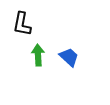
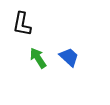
green arrow: moved 3 px down; rotated 30 degrees counterclockwise
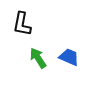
blue trapezoid: rotated 20 degrees counterclockwise
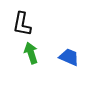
green arrow: moved 7 px left, 5 px up; rotated 15 degrees clockwise
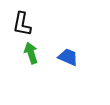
blue trapezoid: moved 1 px left
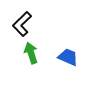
black L-shape: rotated 35 degrees clockwise
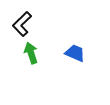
blue trapezoid: moved 7 px right, 4 px up
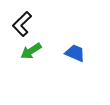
green arrow: moved 2 px up; rotated 105 degrees counterclockwise
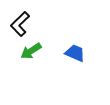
black L-shape: moved 2 px left
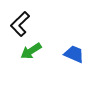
blue trapezoid: moved 1 px left, 1 px down
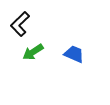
green arrow: moved 2 px right, 1 px down
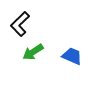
blue trapezoid: moved 2 px left, 2 px down
